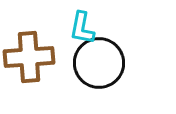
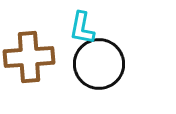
black circle: moved 1 px down
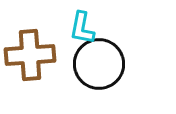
brown cross: moved 1 px right, 2 px up
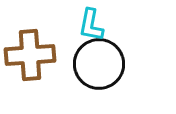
cyan L-shape: moved 9 px right, 3 px up
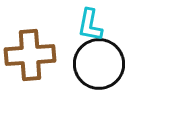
cyan L-shape: moved 1 px left
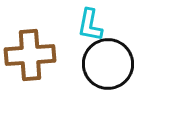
black circle: moved 9 px right
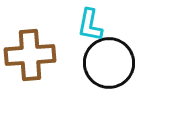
black circle: moved 1 px right, 1 px up
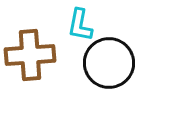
cyan L-shape: moved 10 px left
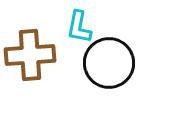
cyan L-shape: moved 1 px left, 2 px down
